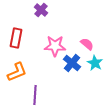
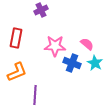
purple cross: rotated 24 degrees clockwise
blue cross: rotated 18 degrees counterclockwise
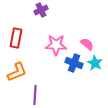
pink star: moved 1 px right, 1 px up
blue cross: moved 2 px right
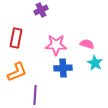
pink semicircle: rotated 24 degrees counterclockwise
blue cross: moved 11 px left, 5 px down; rotated 24 degrees counterclockwise
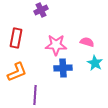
pink semicircle: moved 2 px up
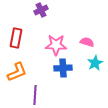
cyan star: rotated 14 degrees clockwise
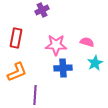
purple cross: moved 1 px right
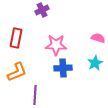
pink semicircle: moved 11 px right, 4 px up
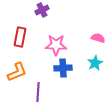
red rectangle: moved 4 px right, 1 px up
purple line: moved 3 px right, 3 px up
